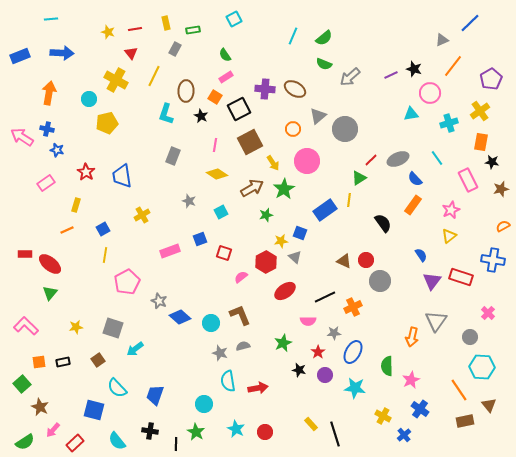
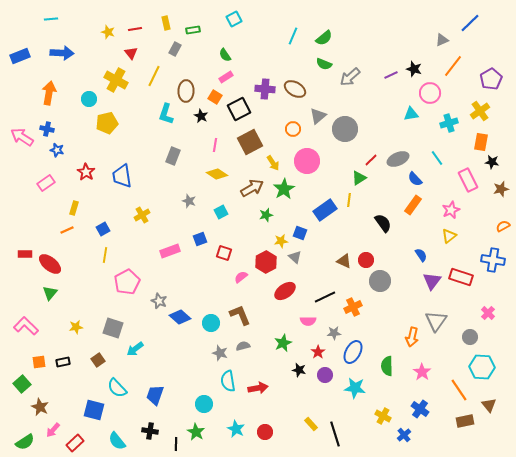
yellow rectangle at (76, 205): moved 2 px left, 3 px down
pink star at (411, 380): moved 11 px right, 8 px up; rotated 12 degrees counterclockwise
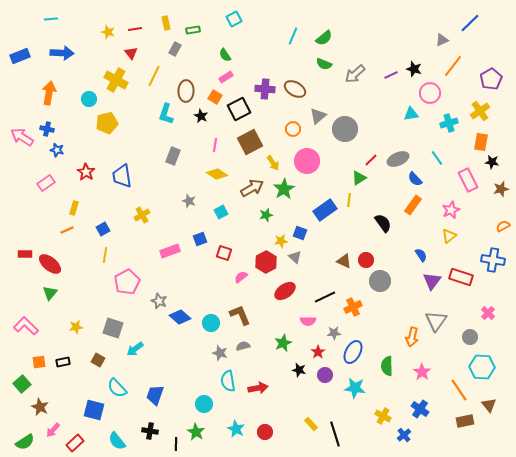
gray arrow at (350, 77): moved 5 px right, 3 px up
brown square at (98, 360): rotated 24 degrees counterclockwise
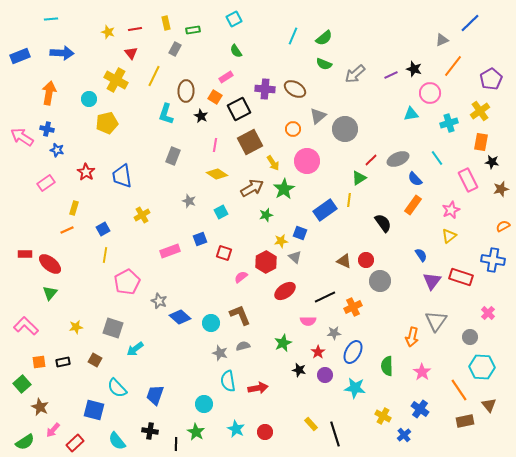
green semicircle at (225, 55): moved 11 px right, 4 px up
brown square at (98, 360): moved 3 px left
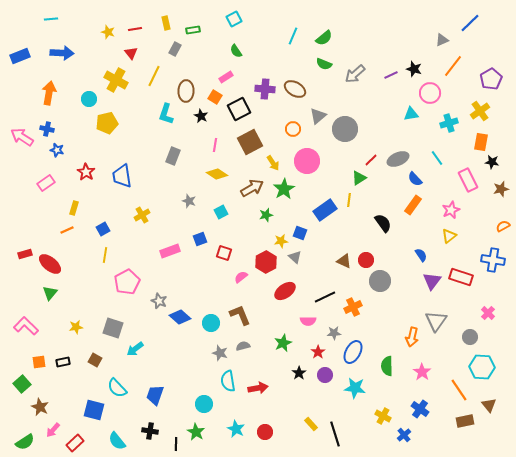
red rectangle at (25, 254): rotated 16 degrees counterclockwise
black star at (299, 370): moved 3 px down; rotated 24 degrees clockwise
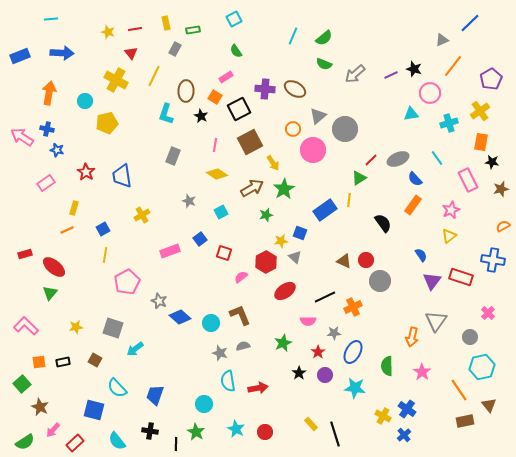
cyan circle at (89, 99): moved 4 px left, 2 px down
pink circle at (307, 161): moved 6 px right, 11 px up
blue square at (200, 239): rotated 16 degrees counterclockwise
red ellipse at (50, 264): moved 4 px right, 3 px down
cyan hexagon at (482, 367): rotated 15 degrees counterclockwise
blue cross at (420, 409): moved 13 px left
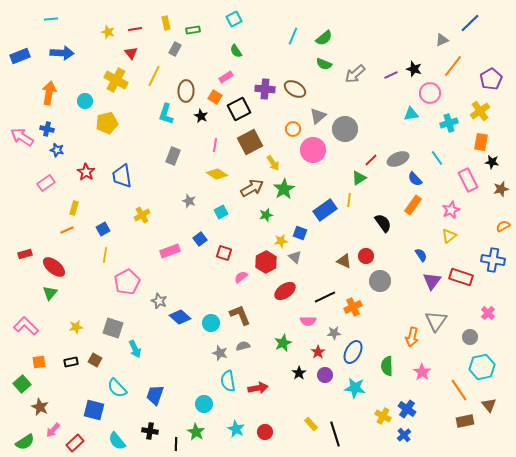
red circle at (366, 260): moved 4 px up
cyan arrow at (135, 349): rotated 78 degrees counterclockwise
black rectangle at (63, 362): moved 8 px right
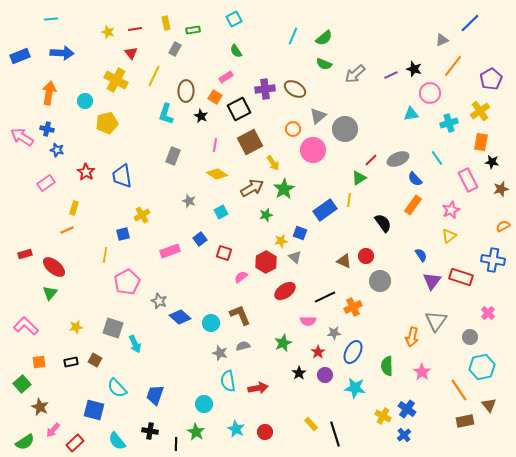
purple cross at (265, 89): rotated 12 degrees counterclockwise
blue square at (103, 229): moved 20 px right, 5 px down; rotated 16 degrees clockwise
cyan arrow at (135, 349): moved 5 px up
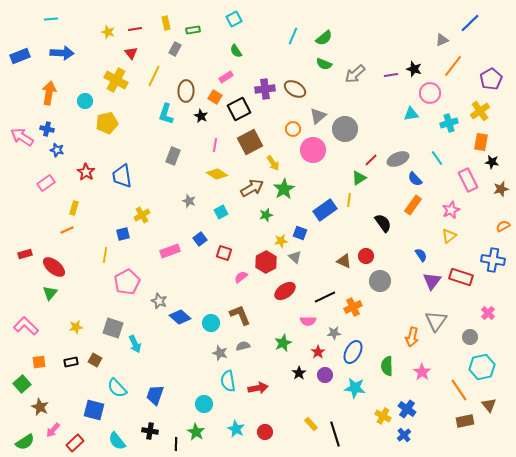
purple line at (391, 75): rotated 16 degrees clockwise
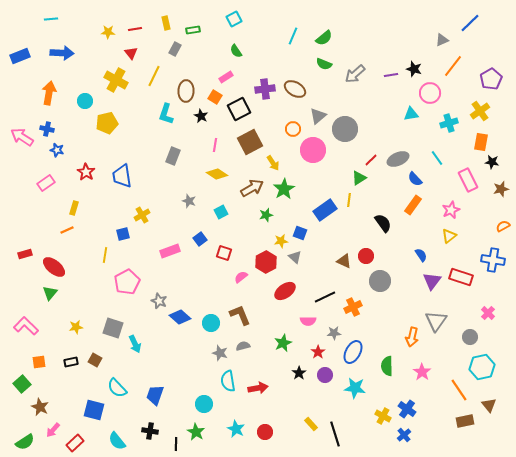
yellow star at (108, 32): rotated 16 degrees counterclockwise
